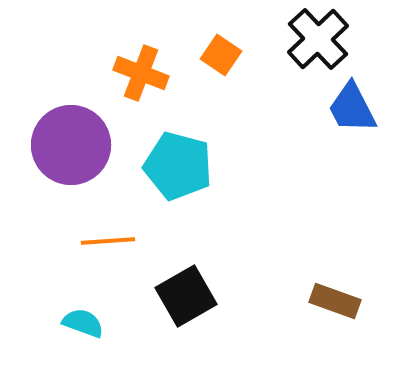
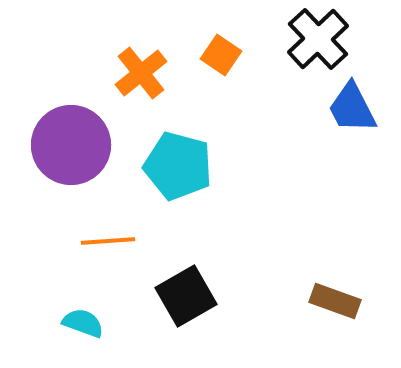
orange cross: rotated 30 degrees clockwise
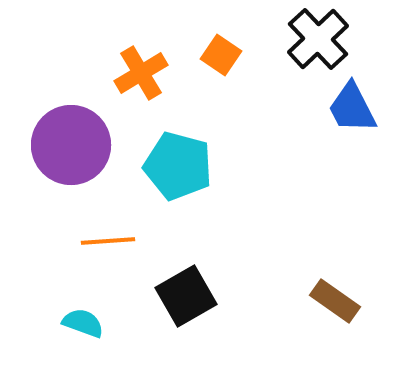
orange cross: rotated 8 degrees clockwise
brown rectangle: rotated 15 degrees clockwise
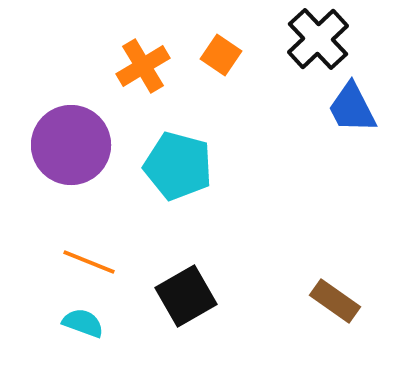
orange cross: moved 2 px right, 7 px up
orange line: moved 19 px left, 21 px down; rotated 26 degrees clockwise
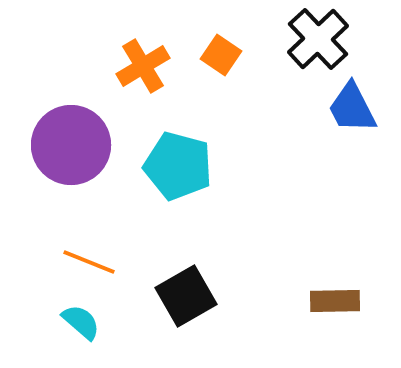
brown rectangle: rotated 36 degrees counterclockwise
cyan semicircle: moved 2 px left, 1 px up; rotated 21 degrees clockwise
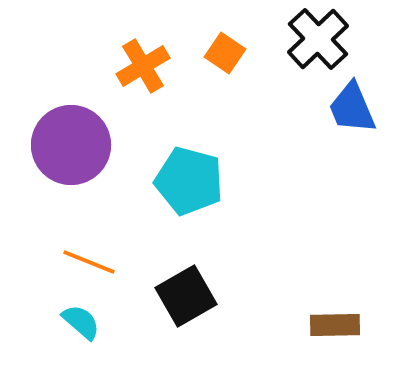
orange square: moved 4 px right, 2 px up
blue trapezoid: rotated 4 degrees clockwise
cyan pentagon: moved 11 px right, 15 px down
brown rectangle: moved 24 px down
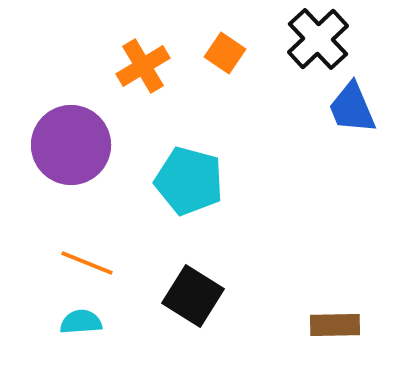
orange line: moved 2 px left, 1 px down
black square: moved 7 px right; rotated 28 degrees counterclockwise
cyan semicircle: rotated 45 degrees counterclockwise
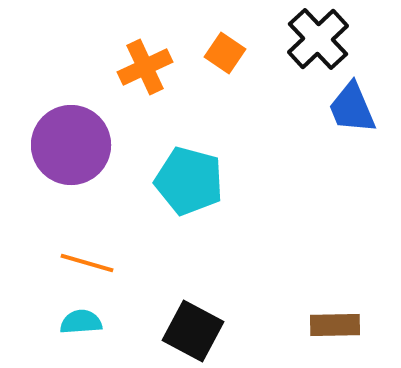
orange cross: moved 2 px right, 1 px down; rotated 6 degrees clockwise
orange line: rotated 6 degrees counterclockwise
black square: moved 35 px down; rotated 4 degrees counterclockwise
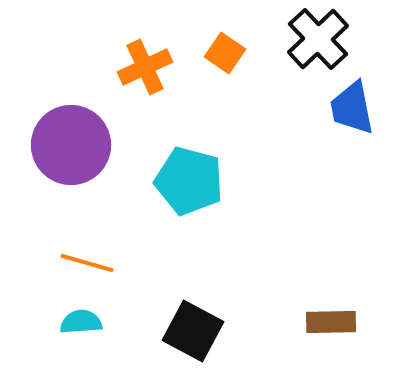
blue trapezoid: rotated 12 degrees clockwise
brown rectangle: moved 4 px left, 3 px up
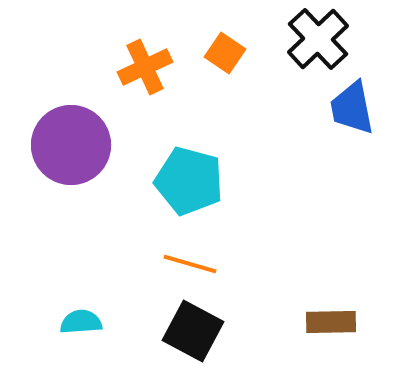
orange line: moved 103 px right, 1 px down
